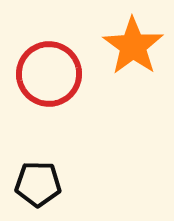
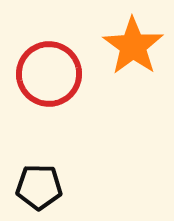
black pentagon: moved 1 px right, 3 px down
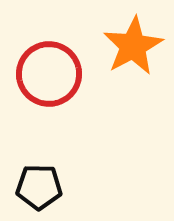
orange star: rotated 8 degrees clockwise
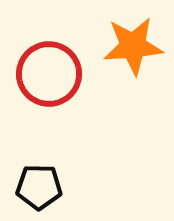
orange star: rotated 24 degrees clockwise
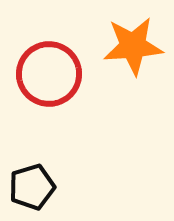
black pentagon: moved 7 px left; rotated 18 degrees counterclockwise
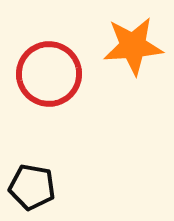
black pentagon: rotated 27 degrees clockwise
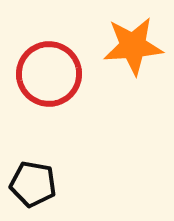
black pentagon: moved 1 px right, 3 px up
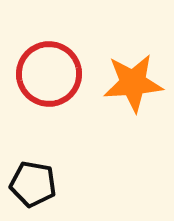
orange star: moved 37 px down
